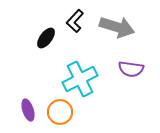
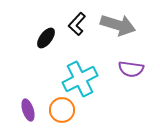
black L-shape: moved 2 px right, 3 px down
gray arrow: moved 1 px right, 2 px up
orange circle: moved 2 px right, 2 px up
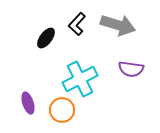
purple ellipse: moved 7 px up
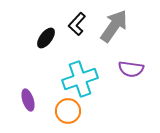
gray arrow: moved 4 px left, 1 px down; rotated 72 degrees counterclockwise
cyan cross: rotated 8 degrees clockwise
purple ellipse: moved 3 px up
orange circle: moved 6 px right, 1 px down
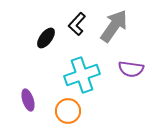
cyan cross: moved 2 px right, 4 px up
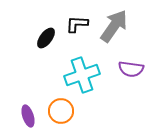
black L-shape: rotated 50 degrees clockwise
purple ellipse: moved 16 px down
orange circle: moved 7 px left
